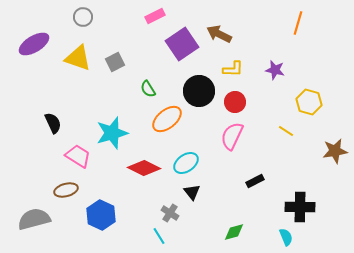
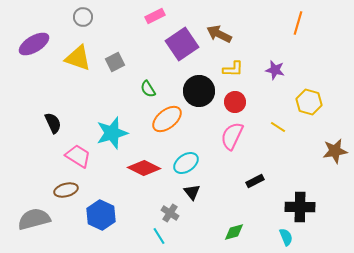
yellow line: moved 8 px left, 4 px up
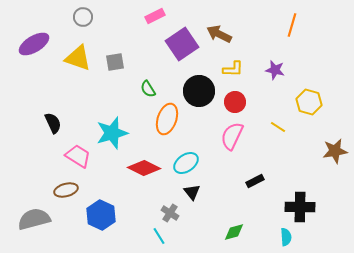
orange line: moved 6 px left, 2 px down
gray square: rotated 18 degrees clockwise
orange ellipse: rotated 32 degrees counterclockwise
cyan semicircle: rotated 18 degrees clockwise
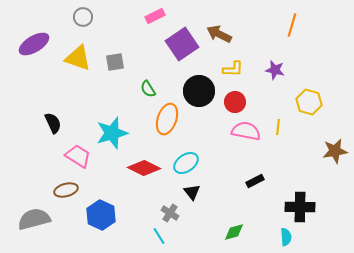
yellow line: rotated 63 degrees clockwise
pink semicircle: moved 14 px right, 5 px up; rotated 76 degrees clockwise
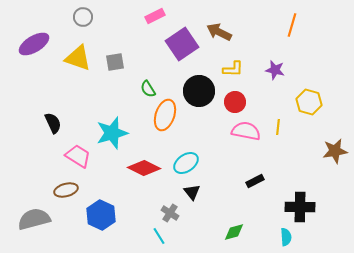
brown arrow: moved 2 px up
orange ellipse: moved 2 px left, 4 px up
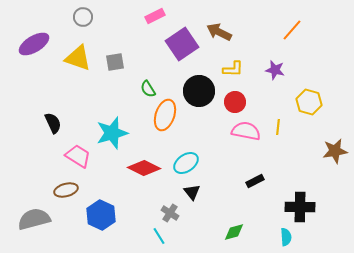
orange line: moved 5 px down; rotated 25 degrees clockwise
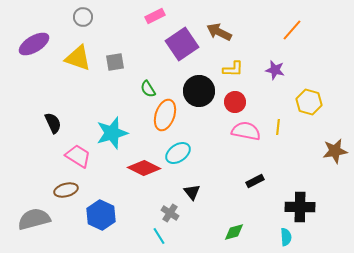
cyan ellipse: moved 8 px left, 10 px up
